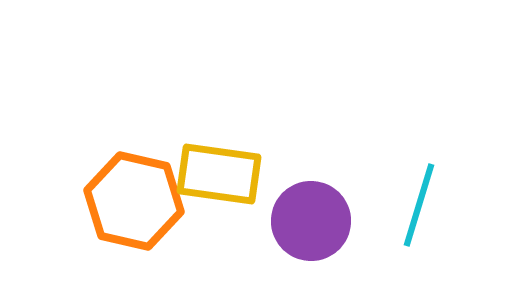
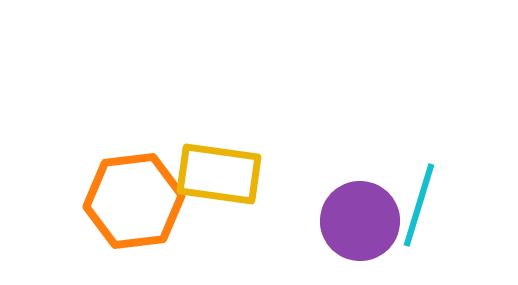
orange hexagon: rotated 20 degrees counterclockwise
purple circle: moved 49 px right
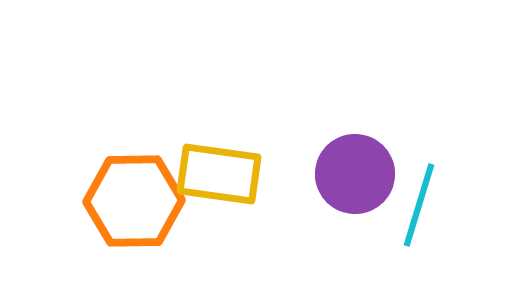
orange hexagon: rotated 6 degrees clockwise
purple circle: moved 5 px left, 47 px up
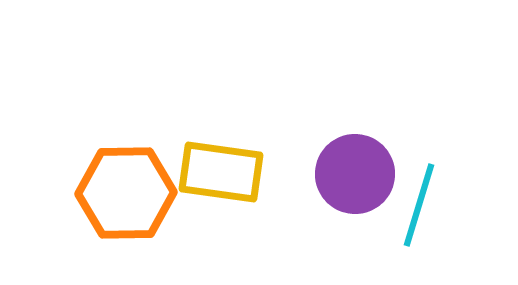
yellow rectangle: moved 2 px right, 2 px up
orange hexagon: moved 8 px left, 8 px up
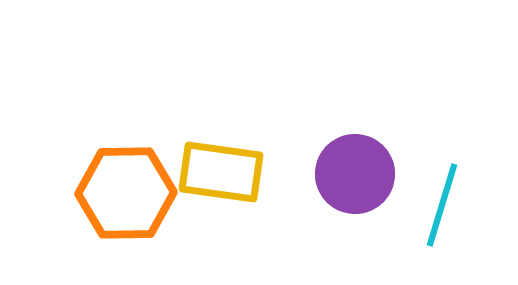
cyan line: moved 23 px right
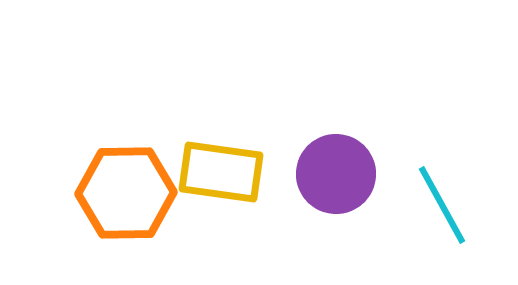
purple circle: moved 19 px left
cyan line: rotated 46 degrees counterclockwise
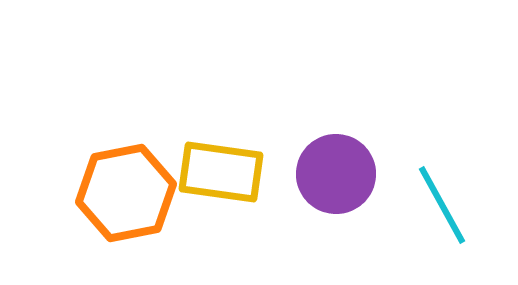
orange hexagon: rotated 10 degrees counterclockwise
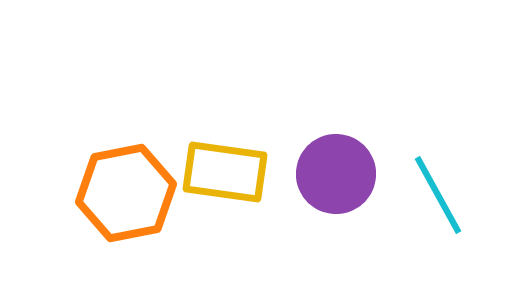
yellow rectangle: moved 4 px right
cyan line: moved 4 px left, 10 px up
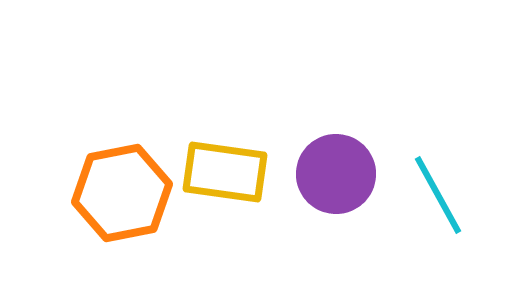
orange hexagon: moved 4 px left
